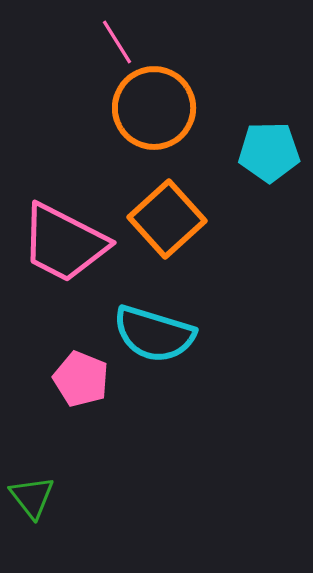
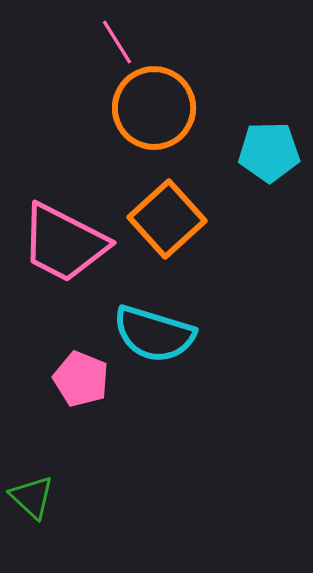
green triangle: rotated 9 degrees counterclockwise
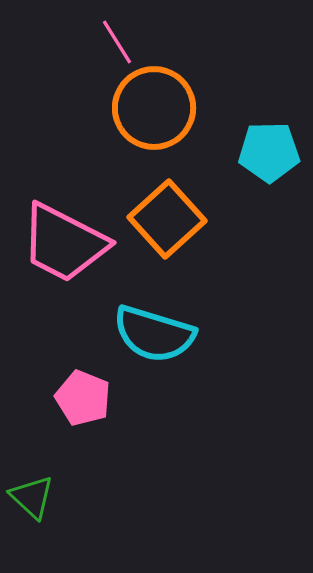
pink pentagon: moved 2 px right, 19 px down
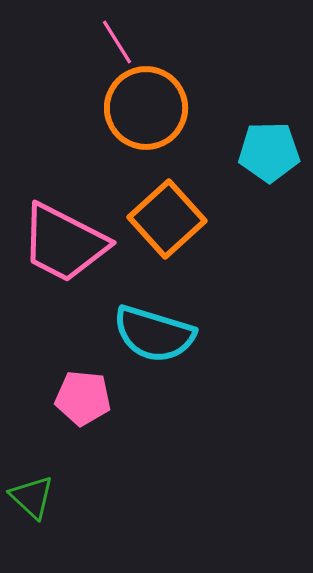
orange circle: moved 8 px left
pink pentagon: rotated 16 degrees counterclockwise
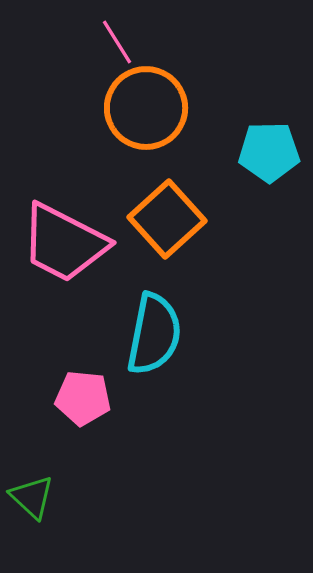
cyan semicircle: rotated 96 degrees counterclockwise
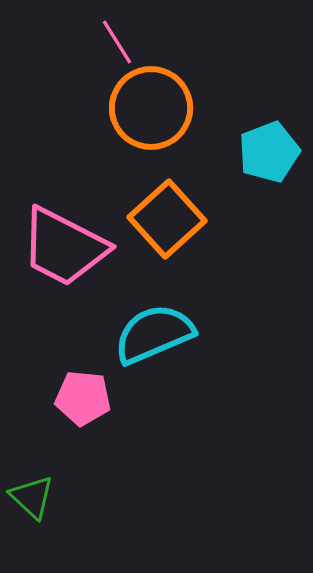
orange circle: moved 5 px right
cyan pentagon: rotated 20 degrees counterclockwise
pink trapezoid: moved 4 px down
cyan semicircle: rotated 124 degrees counterclockwise
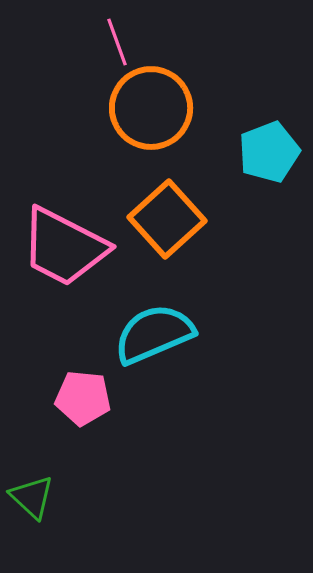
pink line: rotated 12 degrees clockwise
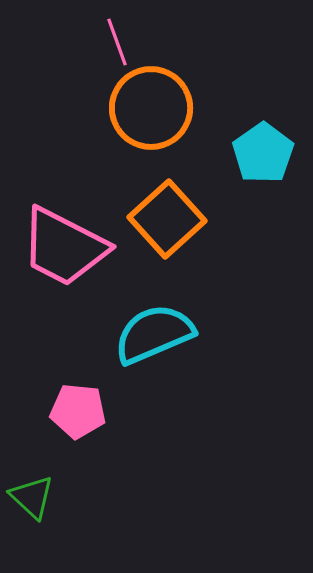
cyan pentagon: moved 6 px left, 1 px down; rotated 14 degrees counterclockwise
pink pentagon: moved 5 px left, 13 px down
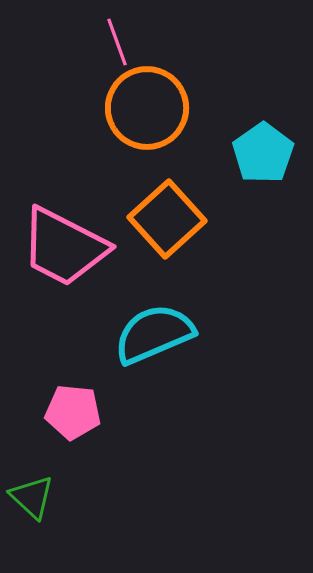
orange circle: moved 4 px left
pink pentagon: moved 5 px left, 1 px down
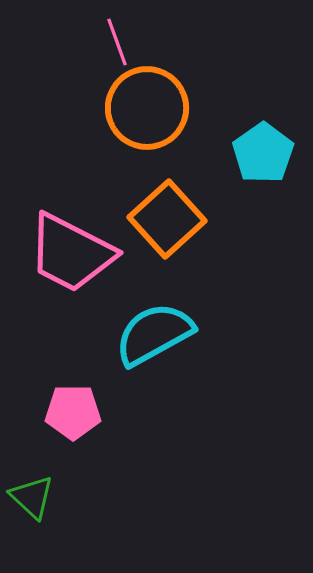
pink trapezoid: moved 7 px right, 6 px down
cyan semicircle: rotated 6 degrees counterclockwise
pink pentagon: rotated 6 degrees counterclockwise
